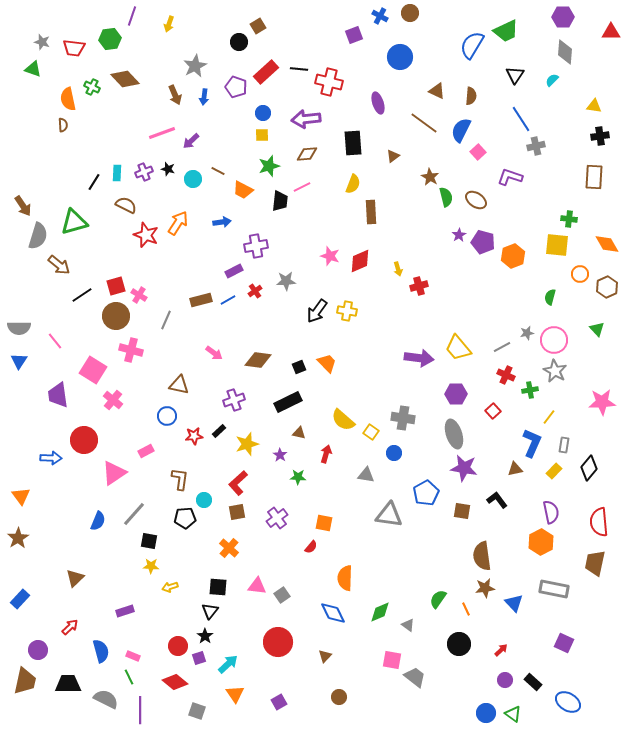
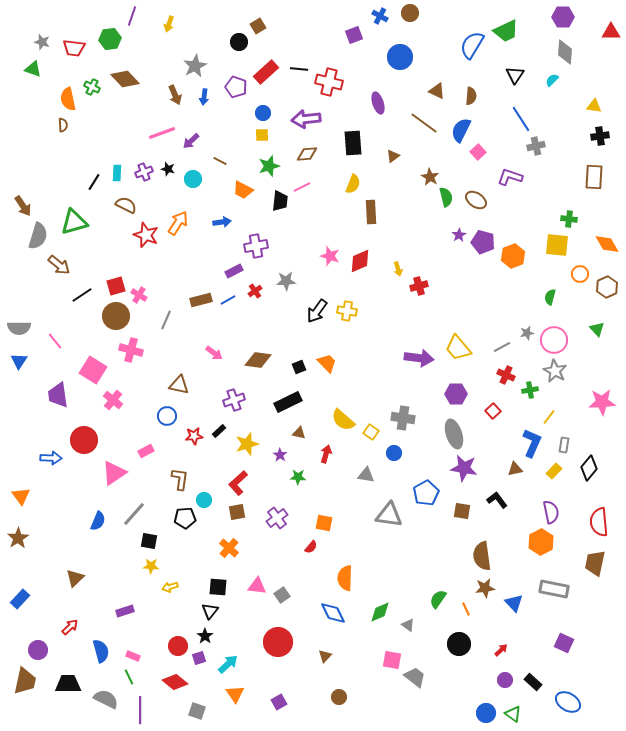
brown line at (218, 171): moved 2 px right, 10 px up
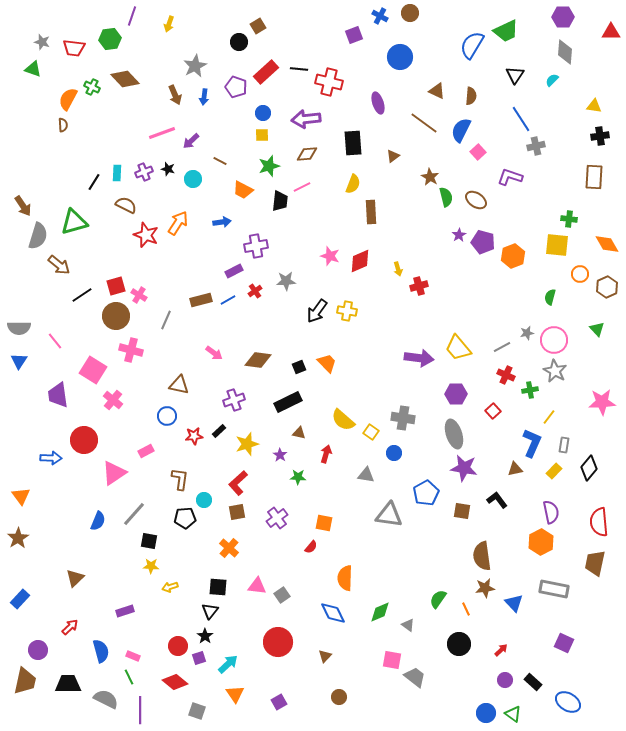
orange semicircle at (68, 99): rotated 40 degrees clockwise
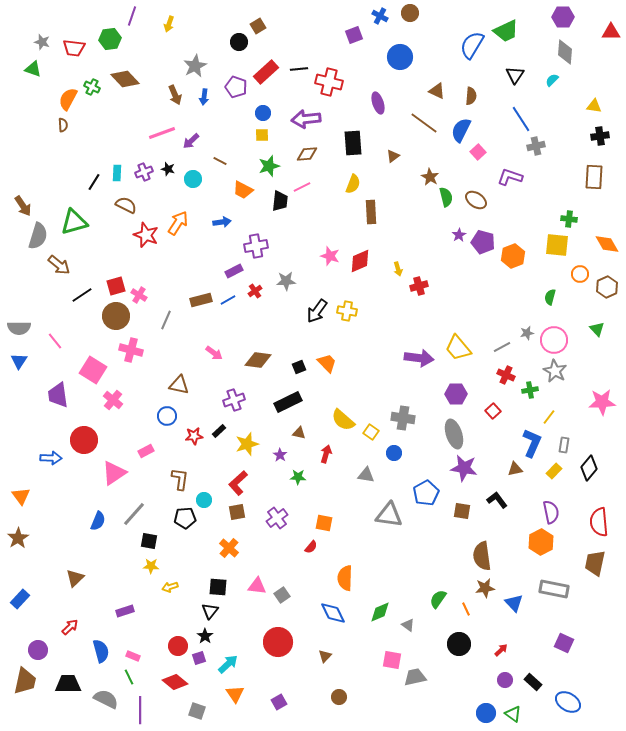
black line at (299, 69): rotated 12 degrees counterclockwise
gray trapezoid at (415, 677): rotated 50 degrees counterclockwise
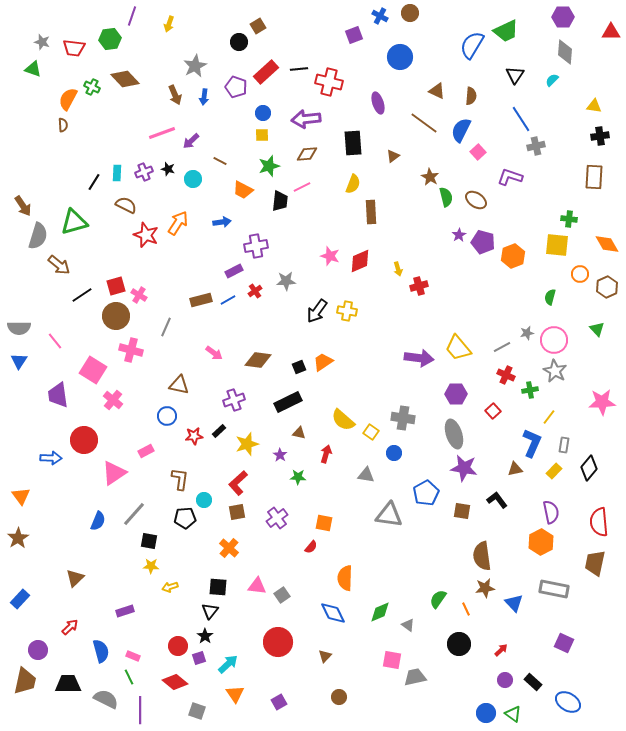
gray line at (166, 320): moved 7 px down
orange trapezoid at (327, 363): moved 4 px left, 1 px up; rotated 80 degrees counterclockwise
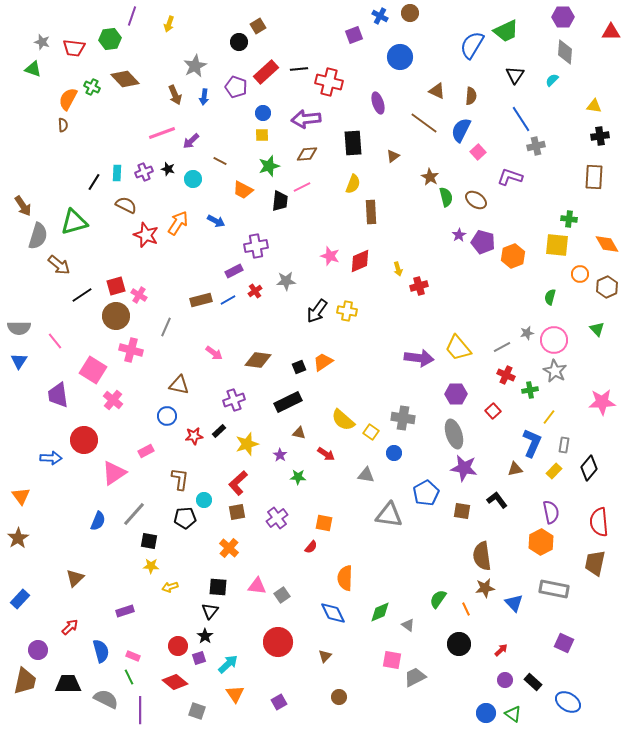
blue arrow at (222, 222): moved 6 px left, 1 px up; rotated 36 degrees clockwise
red arrow at (326, 454): rotated 108 degrees clockwise
gray trapezoid at (415, 677): rotated 15 degrees counterclockwise
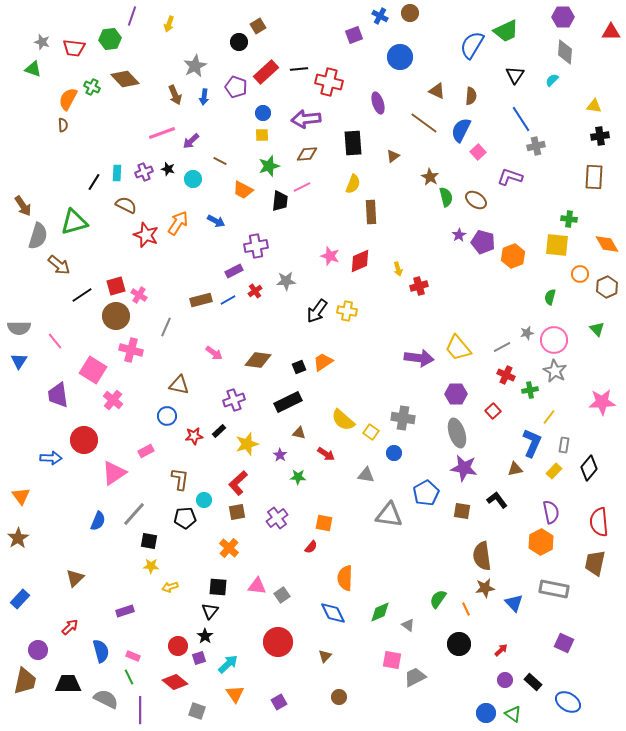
gray ellipse at (454, 434): moved 3 px right, 1 px up
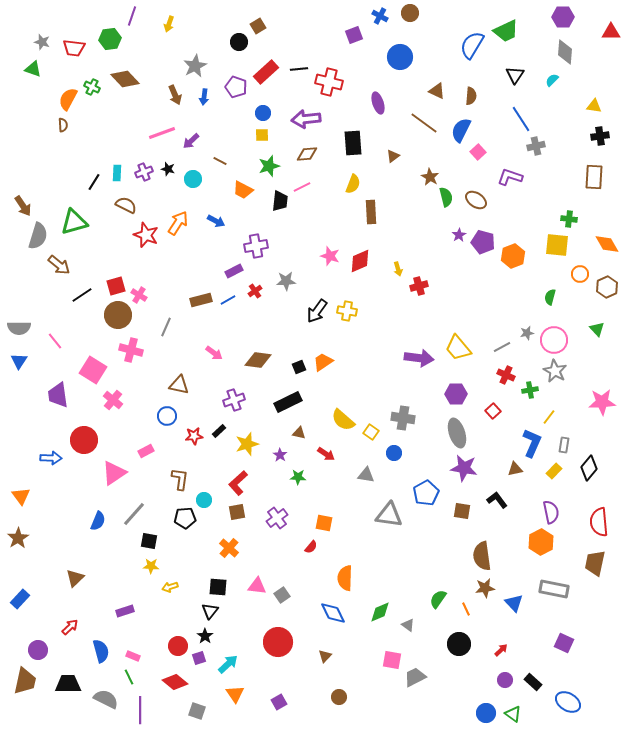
brown circle at (116, 316): moved 2 px right, 1 px up
